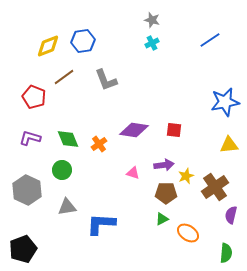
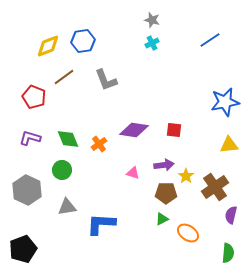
yellow star: rotated 14 degrees counterclockwise
green semicircle: moved 2 px right
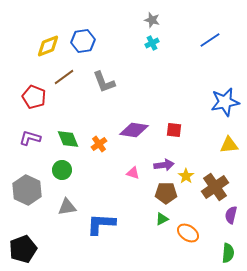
gray L-shape: moved 2 px left, 2 px down
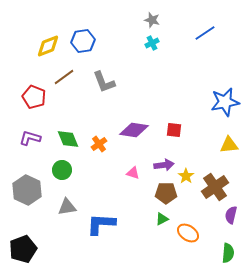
blue line: moved 5 px left, 7 px up
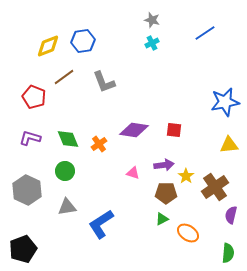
green circle: moved 3 px right, 1 px down
blue L-shape: rotated 36 degrees counterclockwise
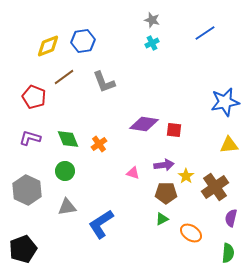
purple diamond: moved 10 px right, 6 px up
purple semicircle: moved 3 px down
orange ellipse: moved 3 px right
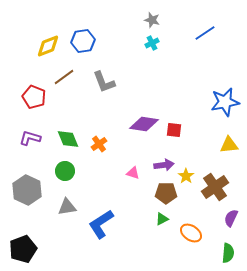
purple semicircle: rotated 12 degrees clockwise
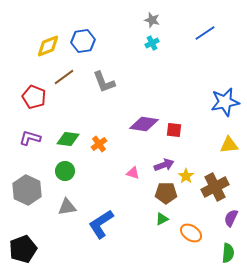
green diamond: rotated 60 degrees counterclockwise
purple arrow: rotated 12 degrees counterclockwise
brown cross: rotated 8 degrees clockwise
